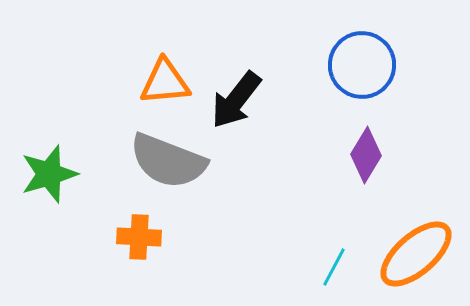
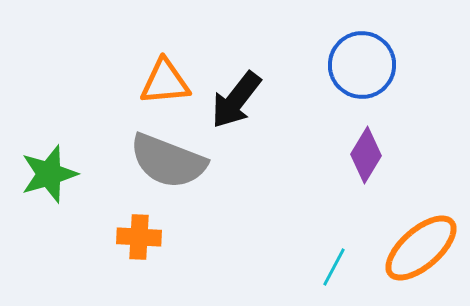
orange ellipse: moved 5 px right, 6 px up
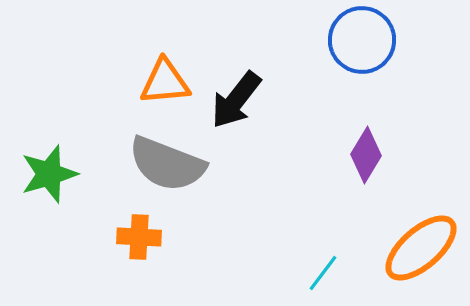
blue circle: moved 25 px up
gray semicircle: moved 1 px left, 3 px down
cyan line: moved 11 px left, 6 px down; rotated 9 degrees clockwise
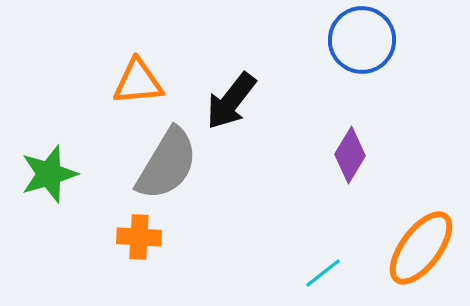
orange triangle: moved 27 px left
black arrow: moved 5 px left, 1 px down
purple diamond: moved 16 px left
gray semicircle: rotated 80 degrees counterclockwise
orange ellipse: rotated 12 degrees counterclockwise
cyan line: rotated 15 degrees clockwise
